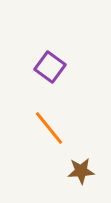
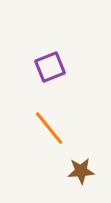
purple square: rotated 32 degrees clockwise
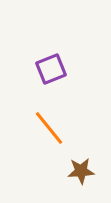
purple square: moved 1 px right, 2 px down
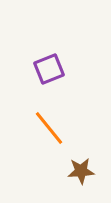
purple square: moved 2 px left
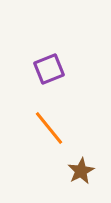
brown star: rotated 24 degrees counterclockwise
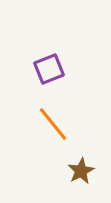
orange line: moved 4 px right, 4 px up
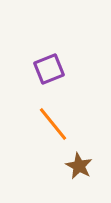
brown star: moved 2 px left, 5 px up; rotated 16 degrees counterclockwise
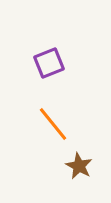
purple square: moved 6 px up
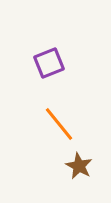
orange line: moved 6 px right
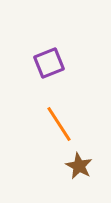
orange line: rotated 6 degrees clockwise
